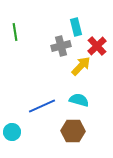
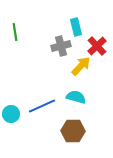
cyan semicircle: moved 3 px left, 3 px up
cyan circle: moved 1 px left, 18 px up
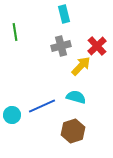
cyan rectangle: moved 12 px left, 13 px up
cyan circle: moved 1 px right, 1 px down
brown hexagon: rotated 20 degrees counterclockwise
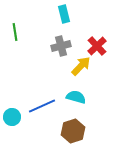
cyan circle: moved 2 px down
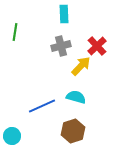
cyan rectangle: rotated 12 degrees clockwise
green line: rotated 18 degrees clockwise
cyan circle: moved 19 px down
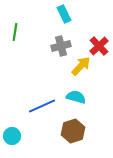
cyan rectangle: rotated 24 degrees counterclockwise
red cross: moved 2 px right
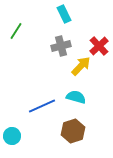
green line: moved 1 px right, 1 px up; rotated 24 degrees clockwise
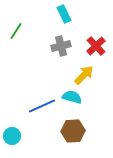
red cross: moved 3 px left
yellow arrow: moved 3 px right, 9 px down
cyan semicircle: moved 4 px left
brown hexagon: rotated 15 degrees clockwise
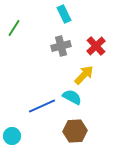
green line: moved 2 px left, 3 px up
cyan semicircle: rotated 12 degrees clockwise
brown hexagon: moved 2 px right
